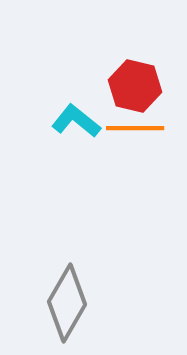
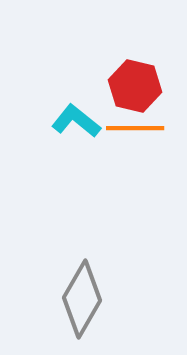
gray diamond: moved 15 px right, 4 px up
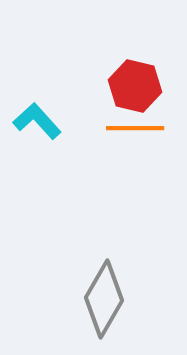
cyan L-shape: moved 39 px left; rotated 9 degrees clockwise
gray diamond: moved 22 px right
